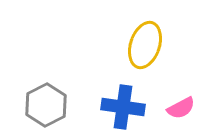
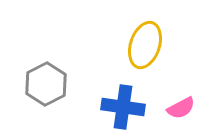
gray hexagon: moved 21 px up
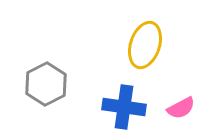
blue cross: moved 1 px right
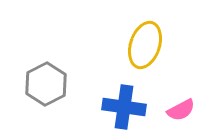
pink semicircle: moved 2 px down
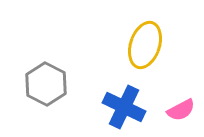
gray hexagon: rotated 6 degrees counterclockwise
blue cross: rotated 18 degrees clockwise
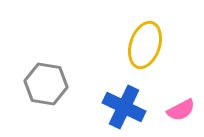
gray hexagon: rotated 18 degrees counterclockwise
